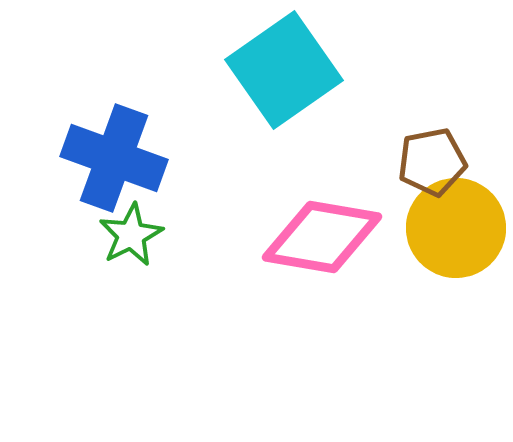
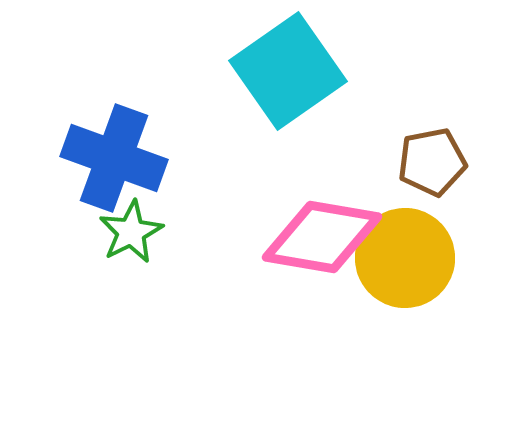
cyan square: moved 4 px right, 1 px down
yellow circle: moved 51 px left, 30 px down
green star: moved 3 px up
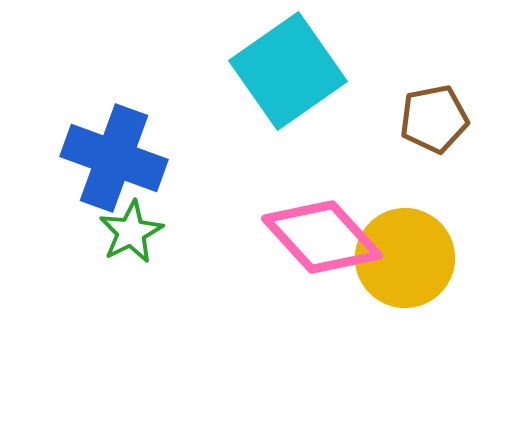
brown pentagon: moved 2 px right, 43 px up
pink diamond: rotated 38 degrees clockwise
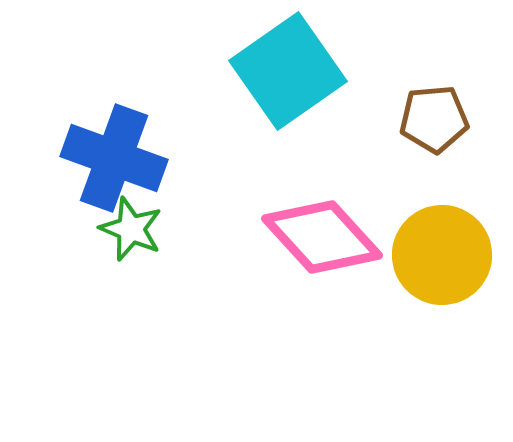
brown pentagon: rotated 6 degrees clockwise
green star: moved 3 px up; rotated 22 degrees counterclockwise
yellow circle: moved 37 px right, 3 px up
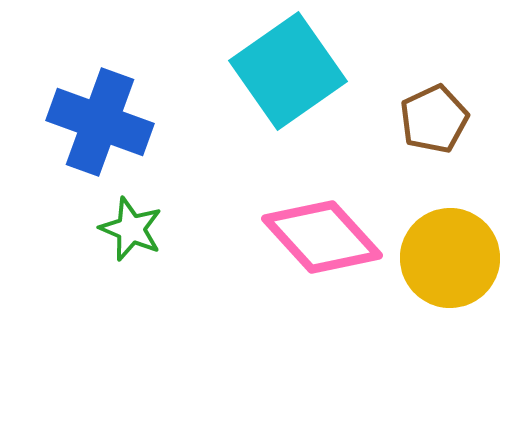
brown pentagon: rotated 20 degrees counterclockwise
blue cross: moved 14 px left, 36 px up
yellow circle: moved 8 px right, 3 px down
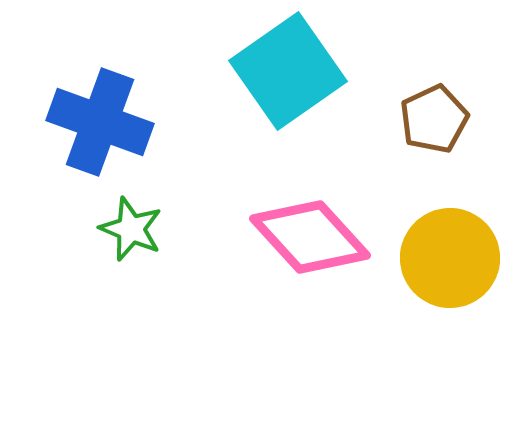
pink diamond: moved 12 px left
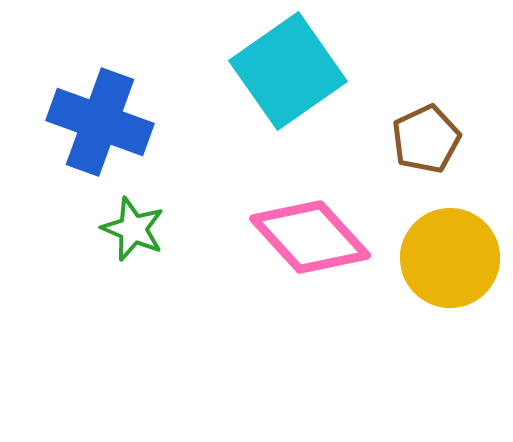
brown pentagon: moved 8 px left, 20 px down
green star: moved 2 px right
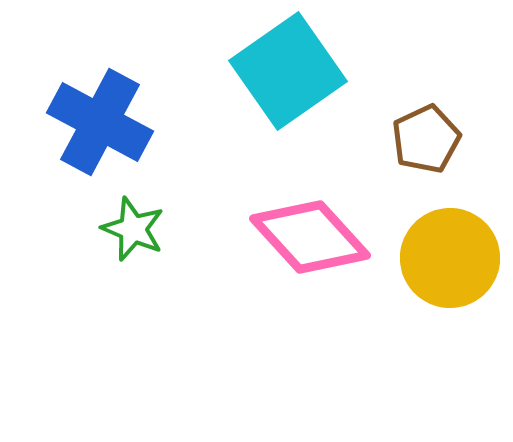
blue cross: rotated 8 degrees clockwise
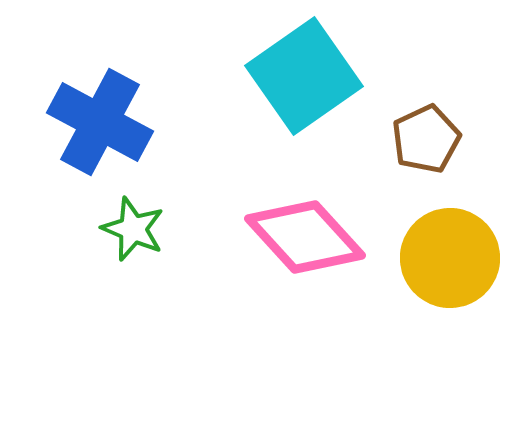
cyan square: moved 16 px right, 5 px down
pink diamond: moved 5 px left
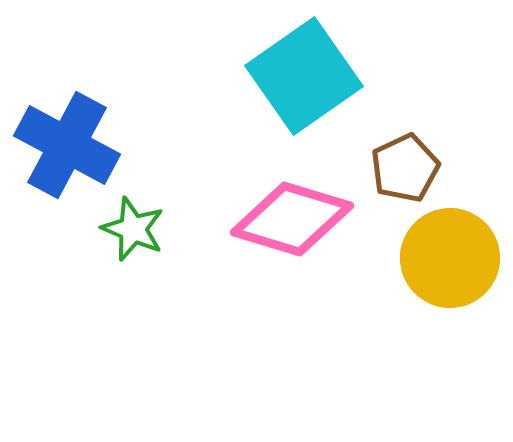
blue cross: moved 33 px left, 23 px down
brown pentagon: moved 21 px left, 29 px down
pink diamond: moved 13 px left, 18 px up; rotated 31 degrees counterclockwise
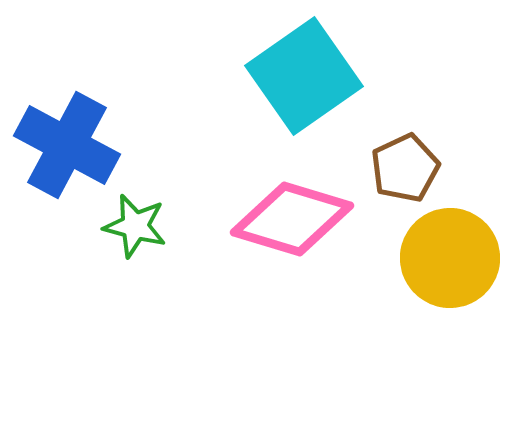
green star: moved 2 px right, 3 px up; rotated 8 degrees counterclockwise
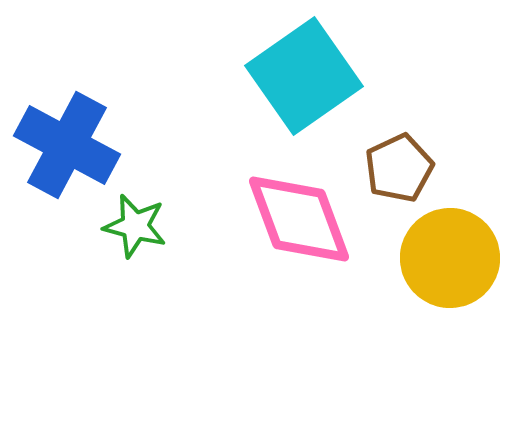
brown pentagon: moved 6 px left
pink diamond: moved 7 px right; rotated 53 degrees clockwise
